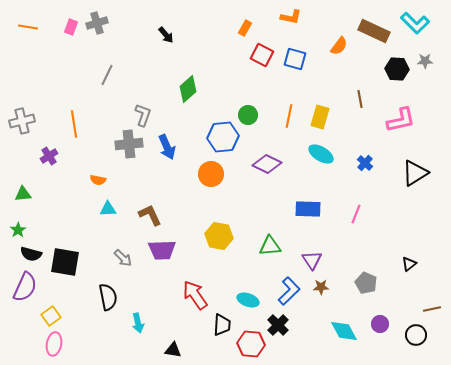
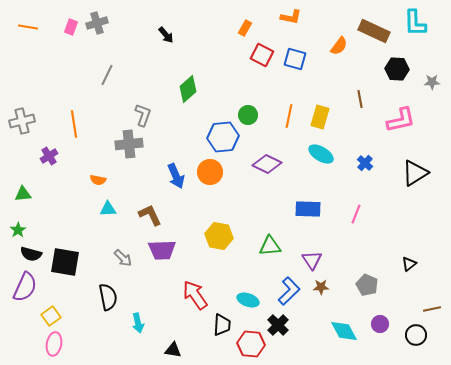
cyan L-shape at (415, 23): rotated 44 degrees clockwise
gray star at (425, 61): moved 7 px right, 21 px down
blue arrow at (167, 147): moved 9 px right, 29 px down
orange circle at (211, 174): moved 1 px left, 2 px up
gray pentagon at (366, 283): moved 1 px right, 2 px down
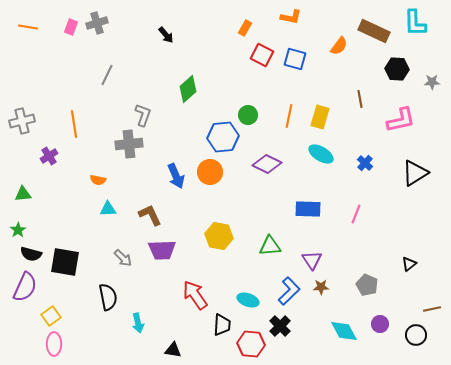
black cross at (278, 325): moved 2 px right, 1 px down
pink ellipse at (54, 344): rotated 10 degrees counterclockwise
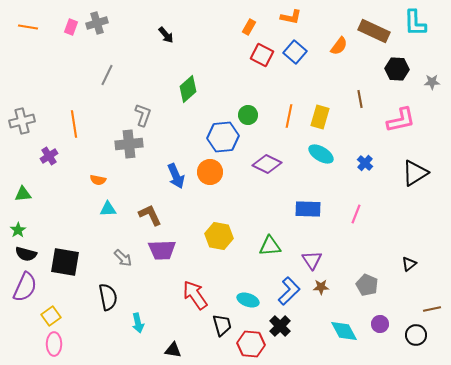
orange rectangle at (245, 28): moved 4 px right, 1 px up
blue square at (295, 59): moved 7 px up; rotated 25 degrees clockwise
black semicircle at (31, 254): moved 5 px left
black trapezoid at (222, 325): rotated 20 degrees counterclockwise
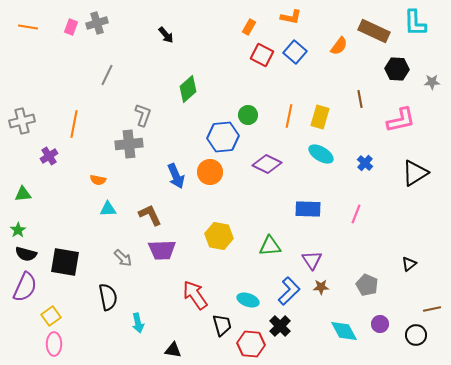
orange line at (74, 124): rotated 20 degrees clockwise
